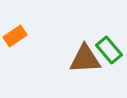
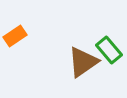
brown triangle: moved 2 px left, 3 px down; rotated 32 degrees counterclockwise
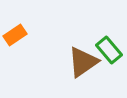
orange rectangle: moved 1 px up
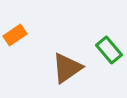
brown triangle: moved 16 px left, 6 px down
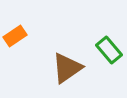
orange rectangle: moved 1 px down
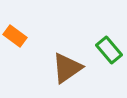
orange rectangle: rotated 70 degrees clockwise
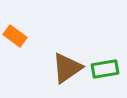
green rectangle: moved 4 px left, 19 px down; rotated 60 degrees counterclockwise
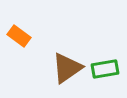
orange rectangle: moved 4 px right
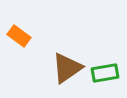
green rectangle: moved 4 px down
